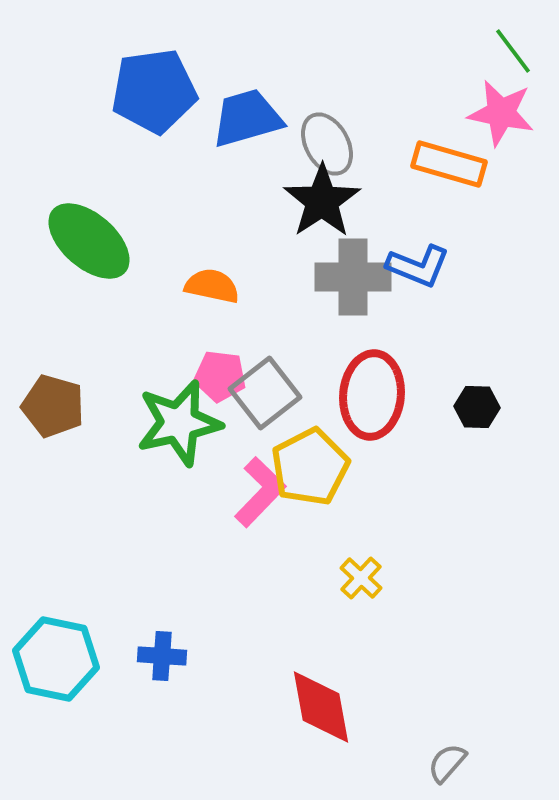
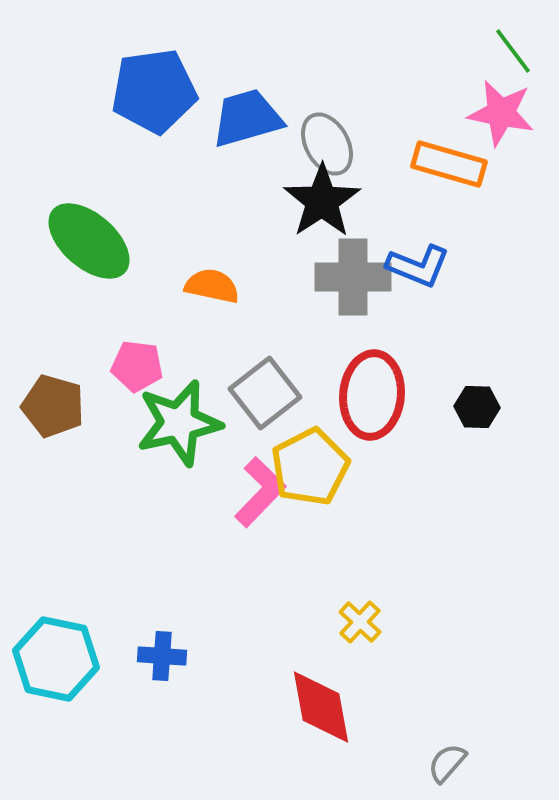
pink pentagon: moved 83 px left, 10 px up
yellow cross: moved 1 px left, 44 px down
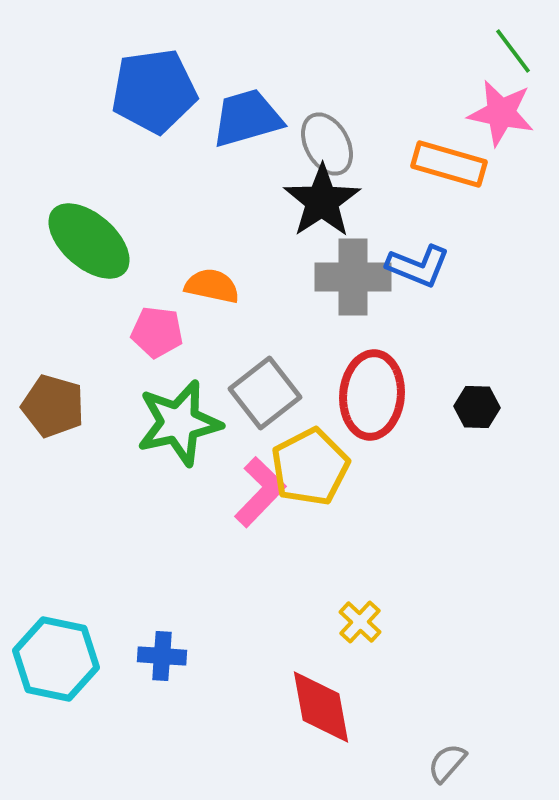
pink pentagon: moved 20 px right, 34 px up
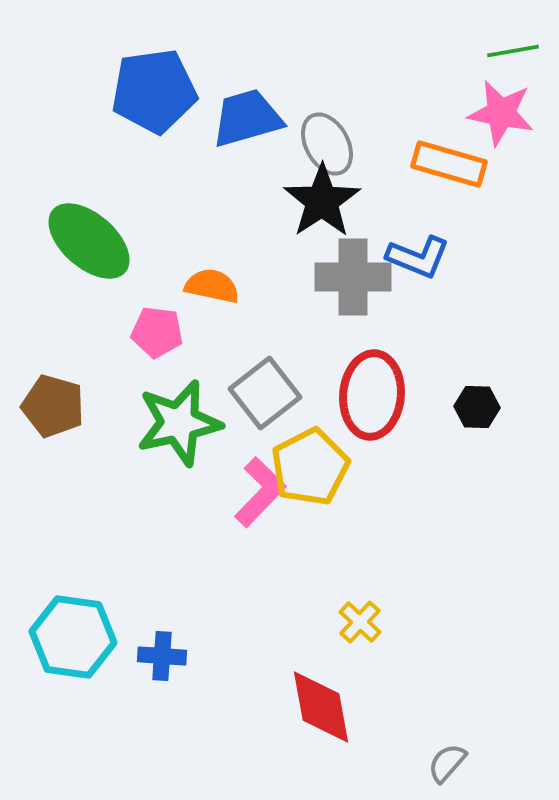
green line: rotated 63 degrees counterclockwise
blue L-shape: moved 9 px up
cyan hexagon: moved 17 px right, 22 px up; rotated 4 degrees counterclockwise
